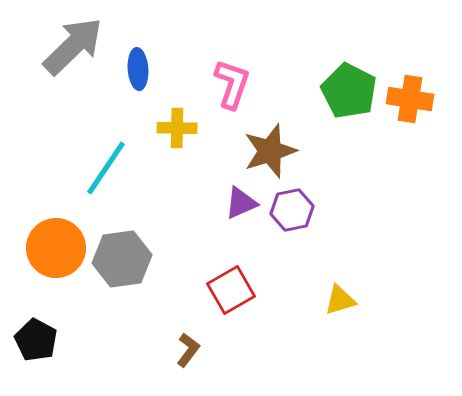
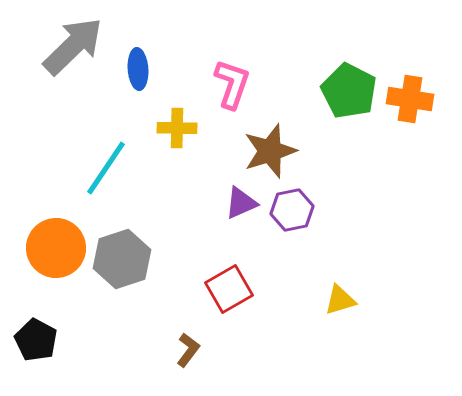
gray hexagon: rotated 10 degrees counterclockwise
red square: moved 2 px left, 1 px up
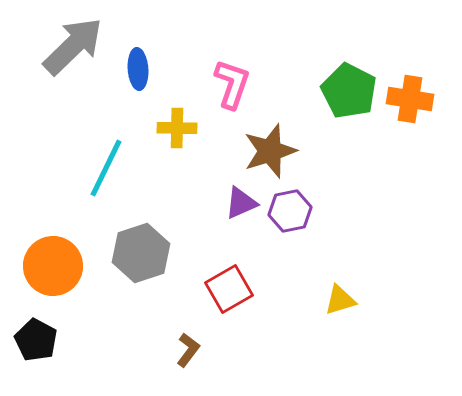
cyan line: rotated 8 degrees counterclockwise
purple hexagon: moved 2 px left, 1 px down
orange circle: moved 3 px left, 18 px down
gray hexagon: moved 19 px right, 6 px up
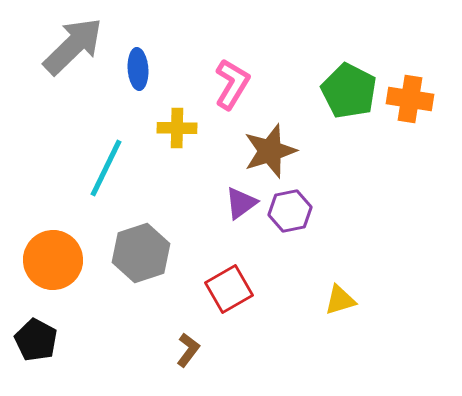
pink L-shape: rotated 12 degrees clockwise
purple triangle: rotated 12 degrees counterclockwise
orange circle: moved 6 px up
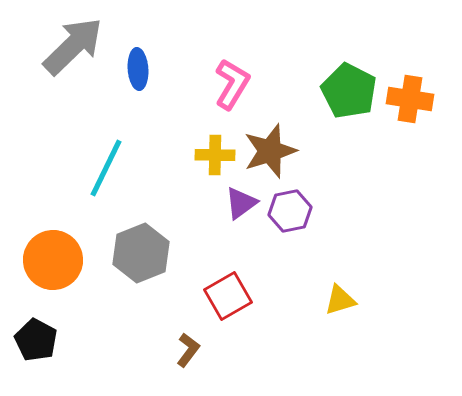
yellow cross: moved 38 px right, 27 px down
gray hexagon: rotated 4 degrees counterclockwise
red square: moved 1 px left, 7 px down
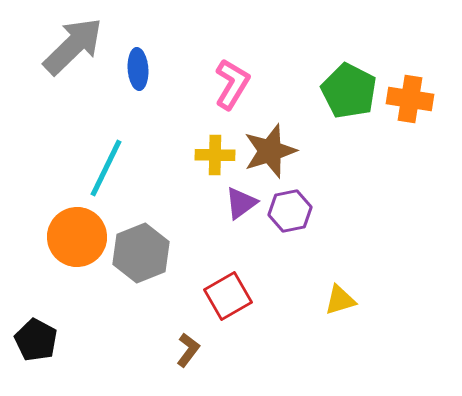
orange circle: moved 24 px right, 23 px up
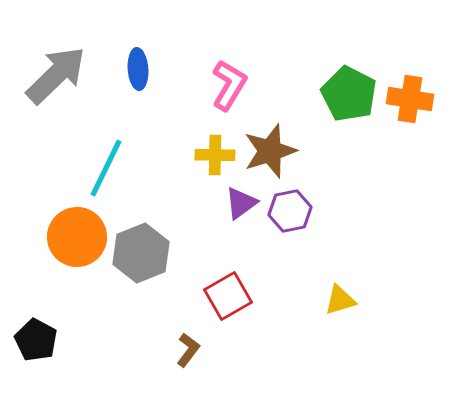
gray arrow: moved 17 px left, 29 px down
pink L-shape: moved 3 px left, 1 px down
green pentagon: moved 3 px down
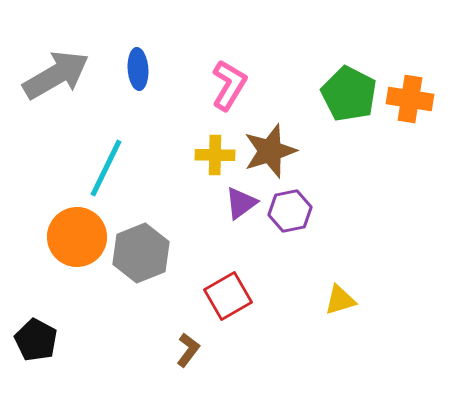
gray arrow: rotated 14 degrees clockwise
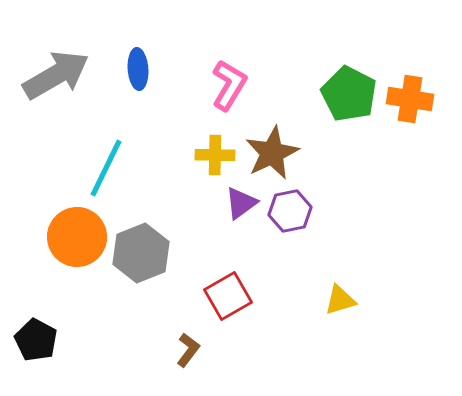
brown star: moved 2 px right, 2 px down; rotated 8 degrees counterclockwise
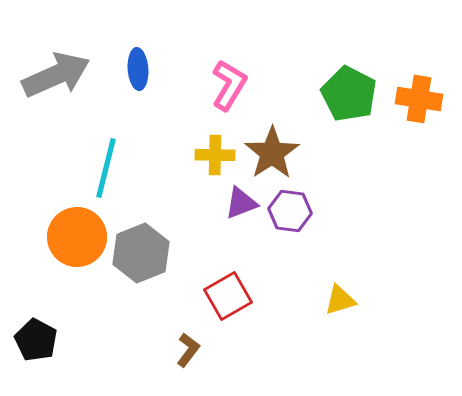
gray arrow: rotated 6 degrees clockwise
orange cross: moved 9 px right
brown star: rotated 8 degrees counterclockwise
cyan line: rotated 12 degrees counterclockwise
purple triangle: rotated 15 degrees clockwise
purple hexagon: rotated 18 degrees clockwise
